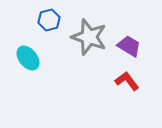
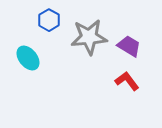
blue hexagon: rotated 15 degrees counterclockwise
gray star: rotated 24 degrees counterclockwise
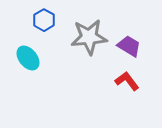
blue hexagon: moved 5 px left
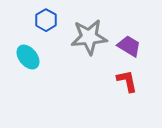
blue hexagon: moved 2 px right
cyan ellipse: moved 1 px up
red L-shape: rotated 25 degrees clockwise
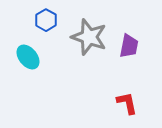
gray star: rotated 24 degrees clockwise
purple trapezoid: rotated 70 degrees clockwise
red L-shape: moved 22 px down
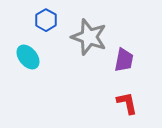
purple trapezoid: moved 5 px left, 14 px down
